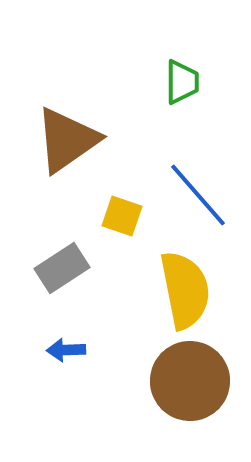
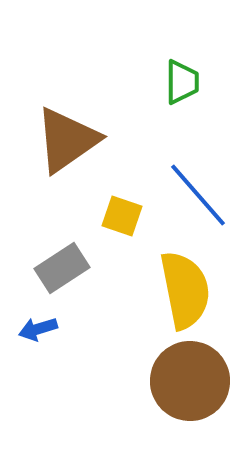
blue arrow: moved 28 px left, 21 px up; rotated 15 degrees counterclockwise
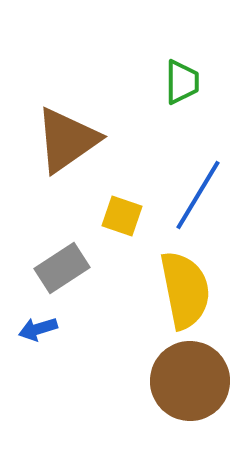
blue line: rotated 72 degrees clockwise
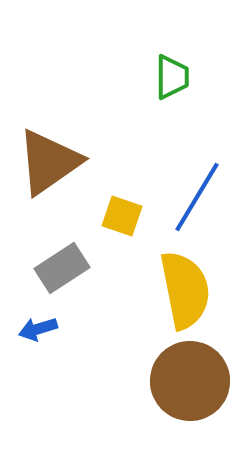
green trapezoid: moved 10 px left, 5 px up
brown triangle: moved 18 px left, 22 px down
blue line: moved 1 px left, 2 px down
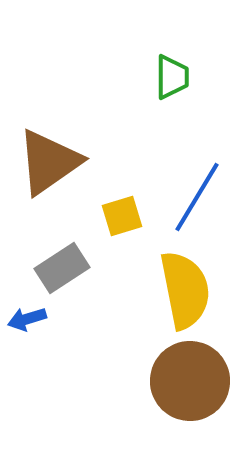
yellow square: rotated 36 degrees counterclockwise
blue arrow: moved 11 px left, 10 px up
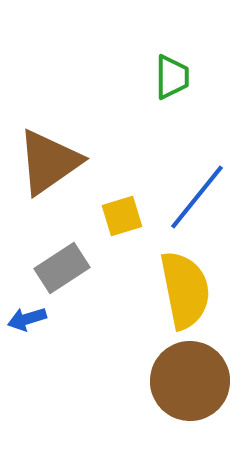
blue line: rotated 8 degrees clockwise
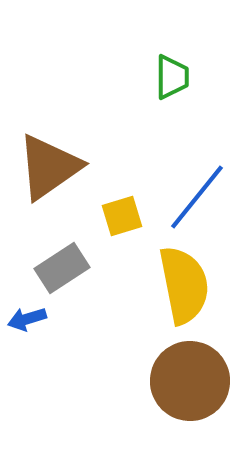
brown triangle: moved 5 px down
yellow semicircle: moved 1 px left, 5 px up
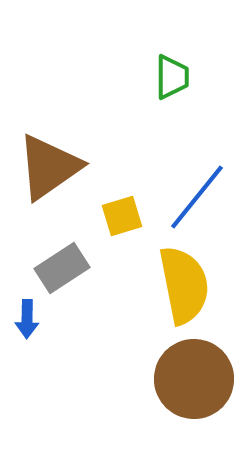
blue arrow: rotated 72 degrees counterclockwise
brown circle: moved 4 px right, 2 px up
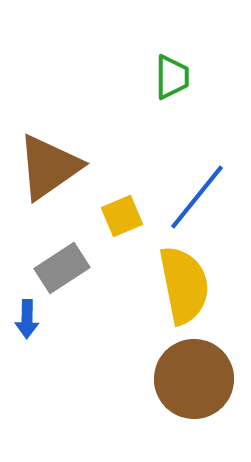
yellow square: rotated 6 degrees counterclockwise
